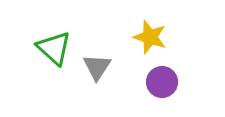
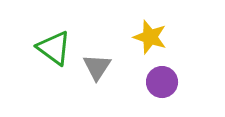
green triangle: rotated 6 degrees counterclockwise
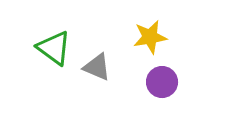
yellow star: rotated 28 degrees counterclockwise
gray triangle: rotated 40 degrees counterclockwise
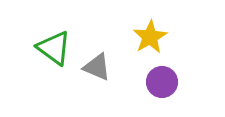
yellow star: rotated 20 degrees counterclockwise
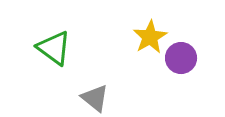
gray triangle: moved 2 px left, 31 px down; rotated 16 degrees clockwise
purple circle: moved 19 px right, 24 px up
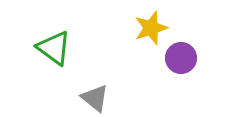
yellow star: moved 1 px right, 9 px up; rotated 12 degrees clockwise
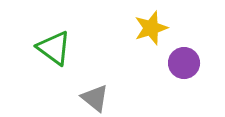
purple circle: moved 3 px right, 5 px down
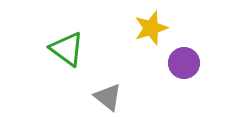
green triangle: moved 13 px right, 1 px down
gray triangle: moved 13 px right, 1 px up
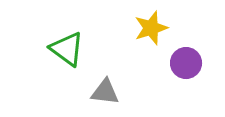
purple circle: moved 2 px right
gray triangle: moved 3 px left, 5 px up; rotated 32 degrees counterclockwise
